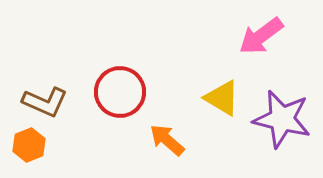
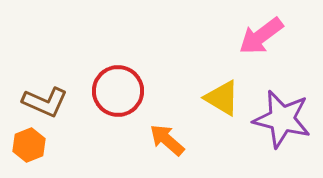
red circle: moved 2 px left, 1 px up
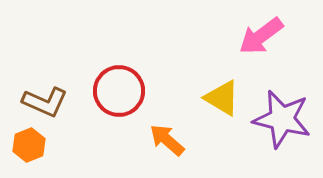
red circle: moved 1 px right
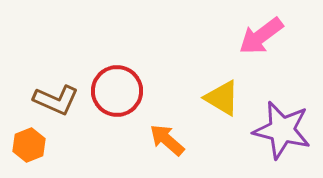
red circle: moved 2 px left
brown L-shape: moved 11 px right, 2 px up
purple star: moved 11 px down
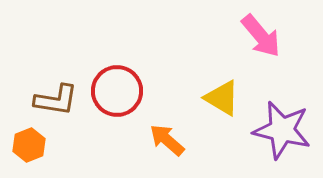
pink arrow: rotated 93 degrees counterclockwise
brown L-shape: rotated 15 degrees counterclockwise
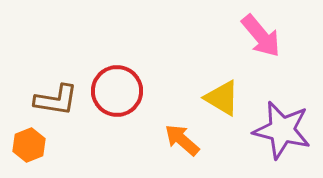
orange arrow: moved 15 px right
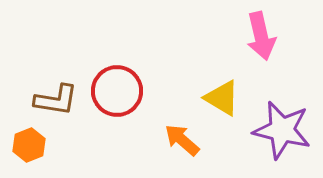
pink arrow: rotated 27 degrees clockwise
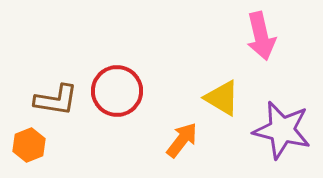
orange arrow: rotated 87 degrees clockwise
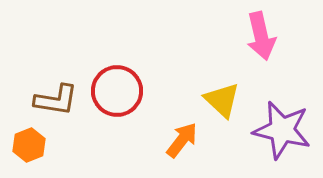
yellow triangle: moved 2 px down; rotated 12 degrees clockwise
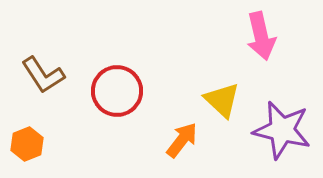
brown L-shape: moved 13 px left, 25 px up; rotated 48 degrees clockwise
orange hexagon: moved 2 px left, 1 px up
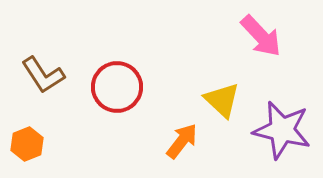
pink arrow: rotated 30 degrees counterclockwise
red circle: moved 4 px up
orange arrow: moved 1 px down
